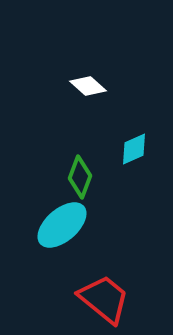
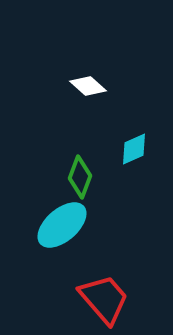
red trapezoid: rotated 10 degrees clockwise
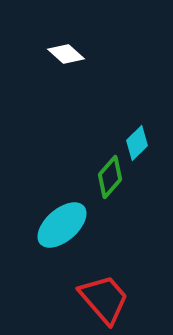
white diamond: moved 22 px left, 32 px up
cyan diamond: moved 3 px right, 6 px up; rotated 20 degrees counterclockwise
green diamond: moved 30 px right; rotated 21 degrees clockwise
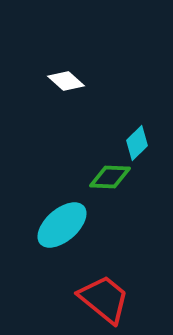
white diamond: moved 27 px down
green diamond: rotated 51 degrees clockwise
red trapezoid: rotated 10 degrees counterclockwise
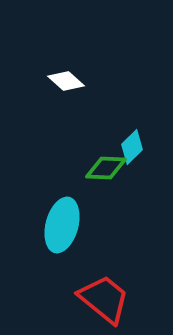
cyan diamond: moved 5 px left, 4 px down
green diamond: moved 4 px left, 9 px up
cyan ellipse: rotated 34 degrees counterclockwise
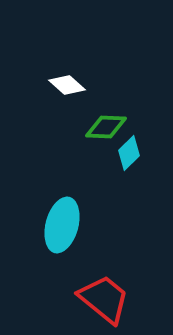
white diamond: moved 1 px right, 4 px down
cyan diamond: moved 3 px left, 6 px down
green diamond: moved 41 px up
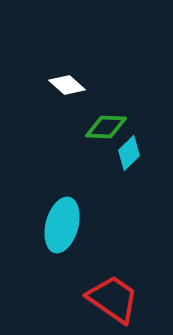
red trapezoid: moved 9 px right; rotated 4 degrees counterclockwise
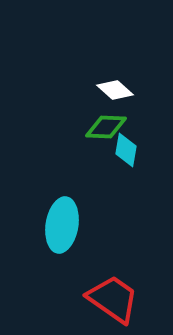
white diamond: moved 48 px right, 5 px down
cyan diamond: moved 3 px left, 3 px up; rotated 36 degrees counterclockwise
cyan ellipse: rotated 6 degrees counterclockwise
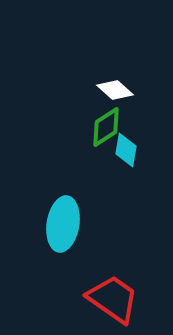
green diamond: rotated 36 degrees counterclockwise
cyan ellipse: moved 1 px right, 1 px up
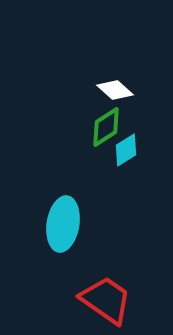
cyan diamond: rotated 48 degrees clockwise
red trapezoid: moved 7 px left, 1 px down
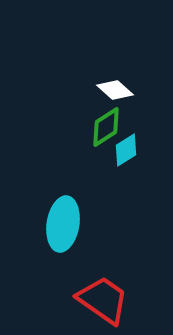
red trapezoid: moved 3 px left
